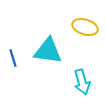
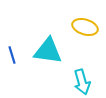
blue line: moved 1 px left, 3 px up
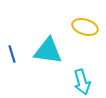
blue line: moved 1 px up
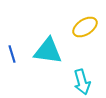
yellow ellipse: rotated 50 degrees counterclockwise
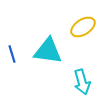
yellow ellipse: moved 2 px left
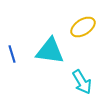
cyan triangle: moved 2 px right
cyan arrow: rotated 15 degrees counterclockwise
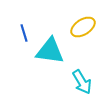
blue line: moved 12 px right, 21 px up
